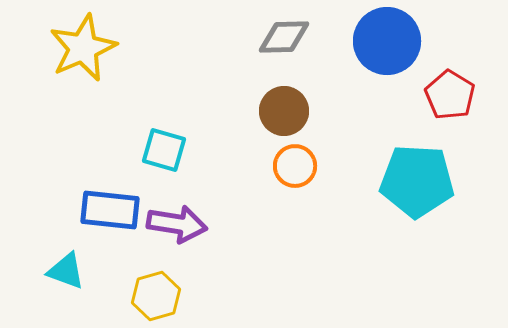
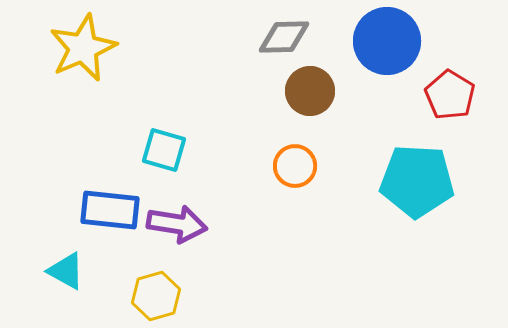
brown circle: moved 26 px right, 20 px up
cyan triangle: rotated 9 degrees clockwise
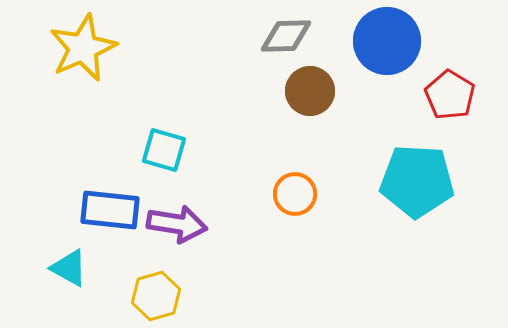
gray diamond: moved 2 px right, 1 px up
orange circle: moved 28 px down
cyan triangle: moved 3 px right, 3 px up
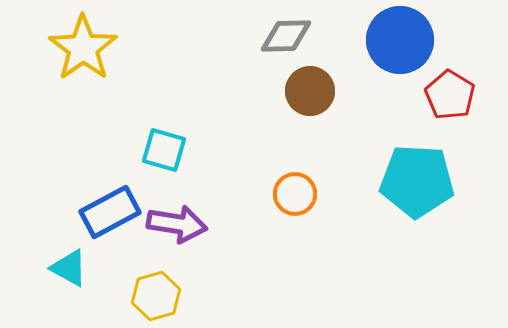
blue circle: moved 13 px right, 1 px up
yellow star: rotated 12 degrees counterclockwise
blue rectangle: moved 2 px down; rotated 34 degrees counterclockwise
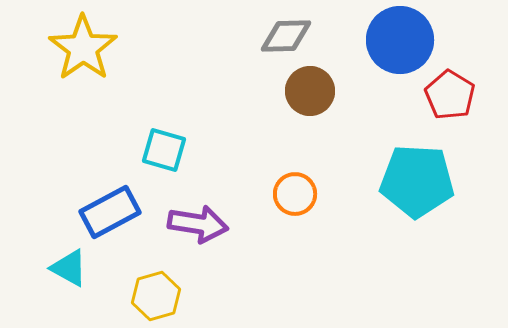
purple arrow: moved 21 px right
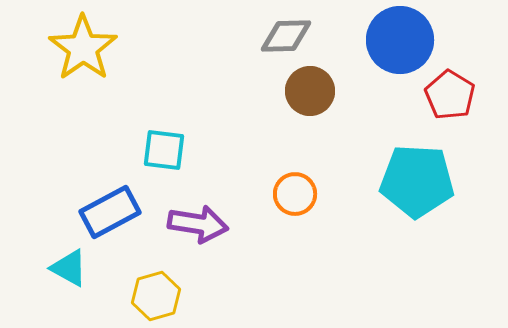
cyan square: rotated 9 degrees counterclockwise
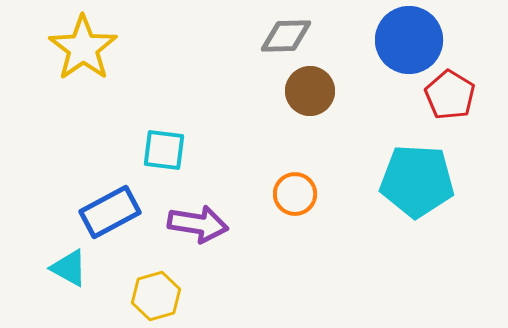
blue circle: moved 9 px right
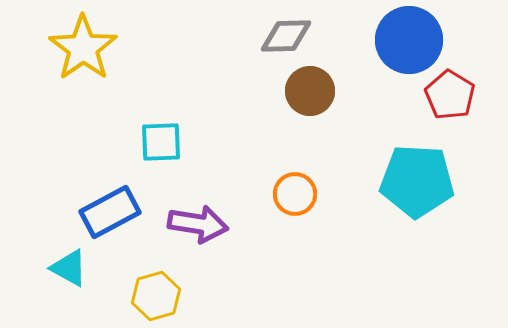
cyan square: moved 3 px left, 8 px up; rotated 9 degrees counterclockwise
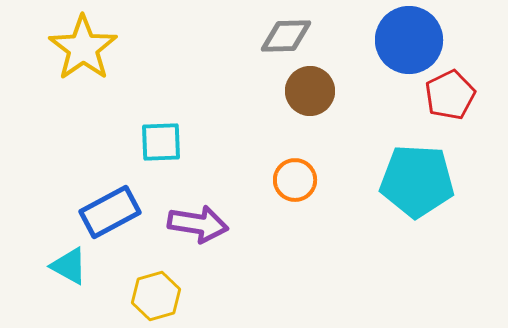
red pentagon: rotated 15 degrees clockwise
orange circle: moved 14 px up
cyan triangle: moved 2 px up
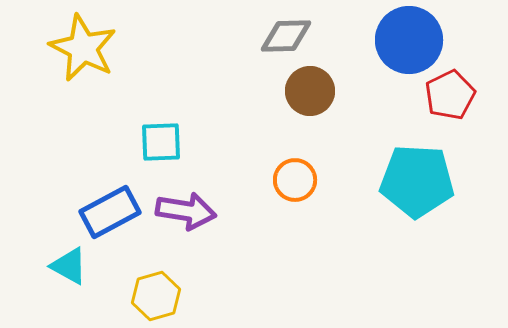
yellow star: rotated 10 degrees counterclockwise
purple arrow: moved 12 px left, 13 px up
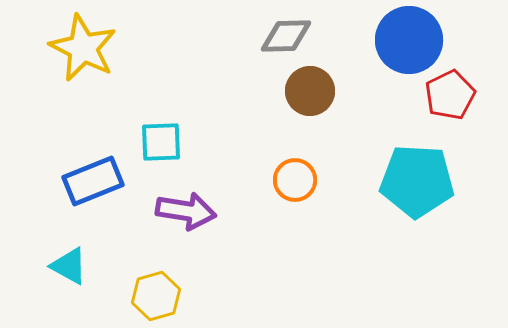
blue rectangle: moved 17 px left, 31 px up; rotated 6 degrees clockwise
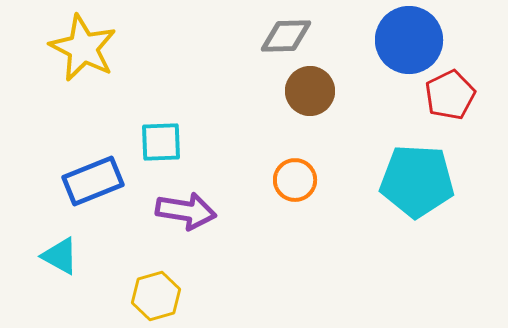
cyan triangle: moved 9 px left, 10 px up
